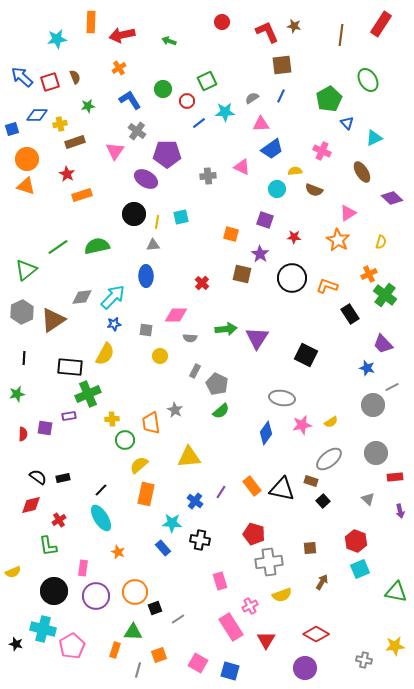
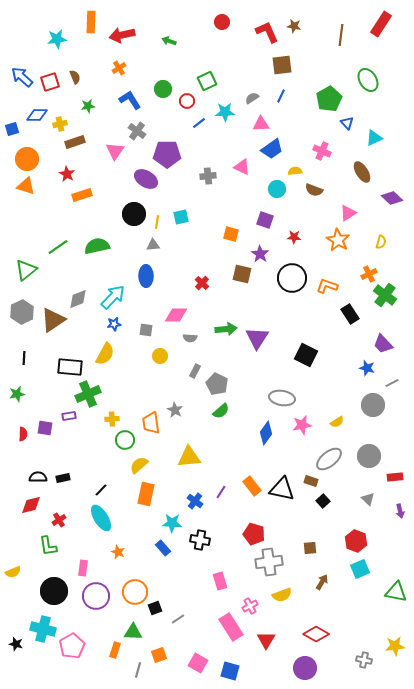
gray diamond at (82, 297): moved 4 px left, 2 px down; rotated 15 degrees counterclockwise
gray line at (392, 387): moved 4 px up
yellow semicircle at (331, 422): moved 6 px right
gray circle at (376, 453): moved 7 px left, 3 px down
black semicircle at (38, 477): rotated 36 degrees counterclockwise
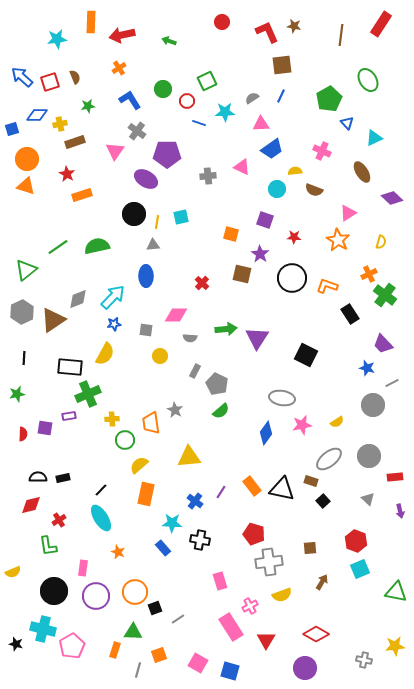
blue line at (199, 123): rotated 56 degrees clockwise
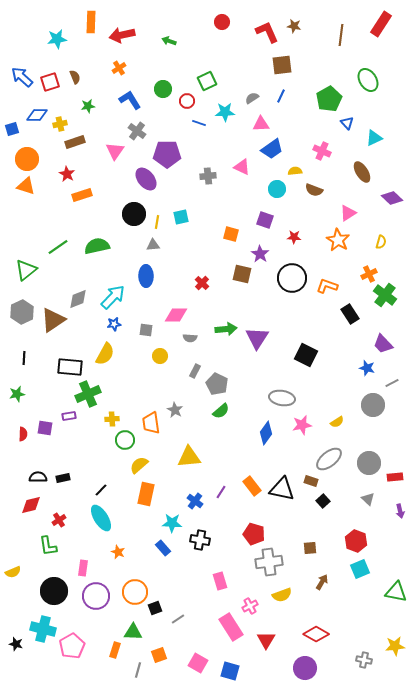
purple ellipse at (146, 179): rotated 20 degrees clockwise
gray circle at (369, 456): moved 7 px down
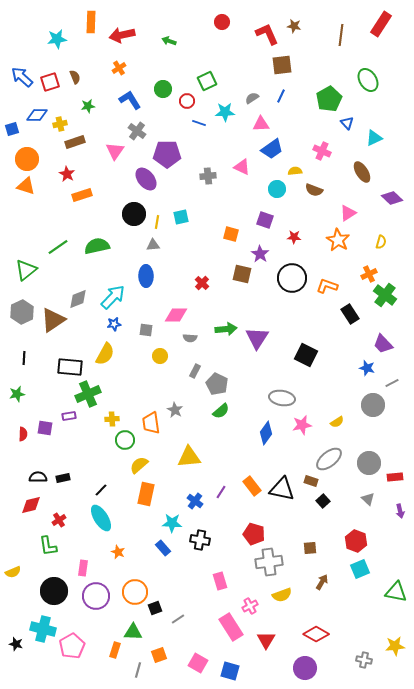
red L-shape at (267, 32): moved 2 px down
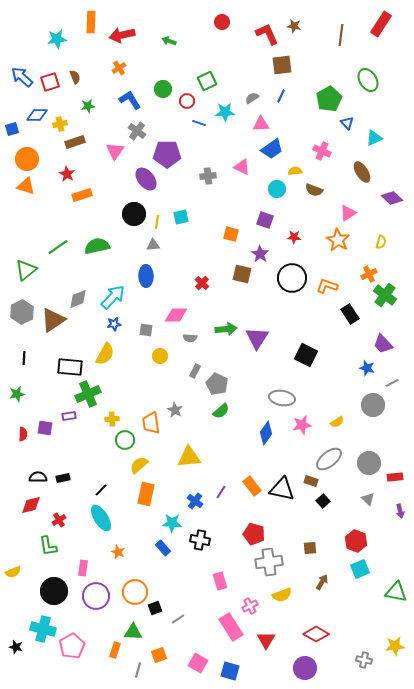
black star at (16, 644): moved 3 px down
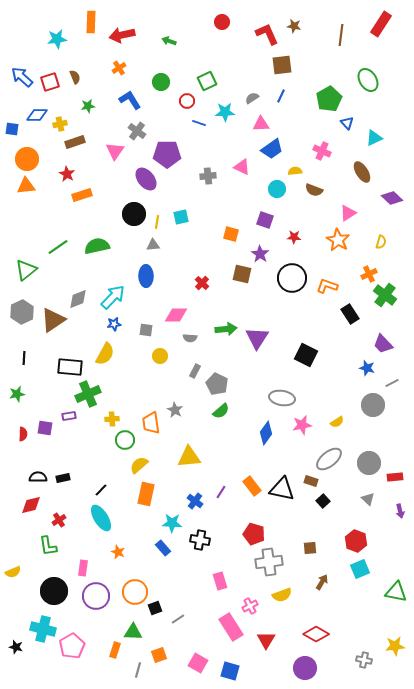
green circle at (163, 89): moved 2 px left, 7 px up
blue square at (12, 129): rotated 24 degrees clockwise
orange triangle at (26, 186): rotated 24 degrees counterclockwise
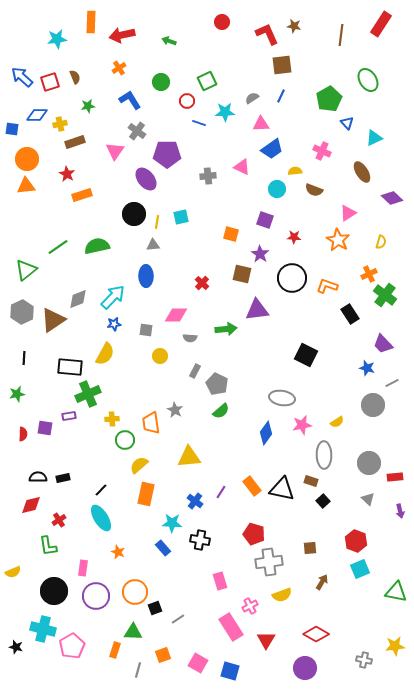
purple triangle at (257, 338): moved 28 px up; rotated 50 degrees clockwise
gray ellipse at (329, 459): moved 5 px left, 4 px up; rotated 52 degrees counterclockwise
orange square at (159, 655): moved 4 px right
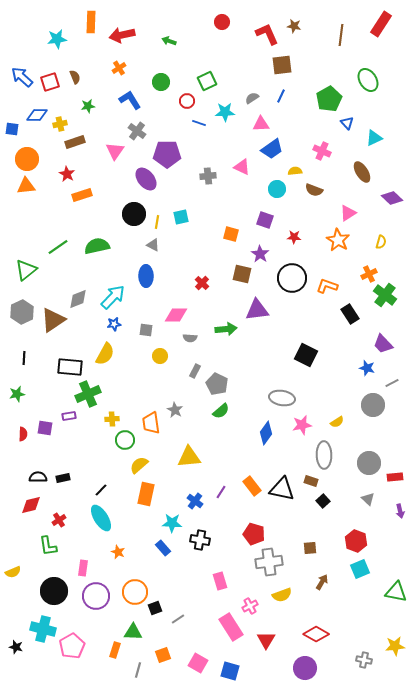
gray triangle at (153, 245): rotated 32 degrees clockwise
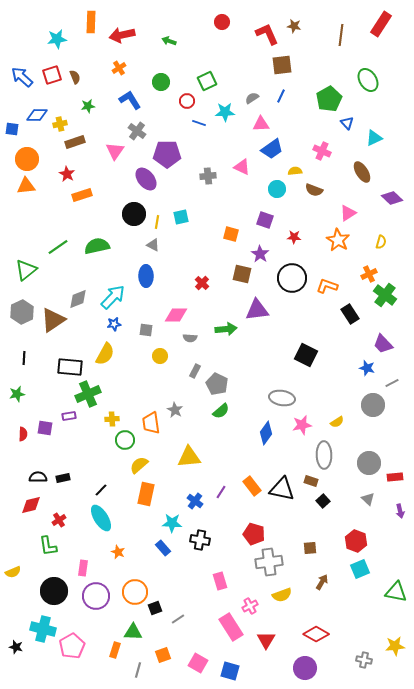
red square at (50, 82): moved 2 px right, 7 px up
